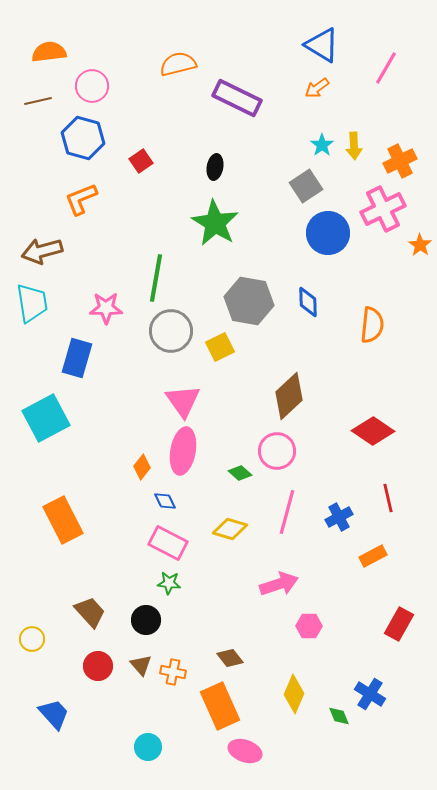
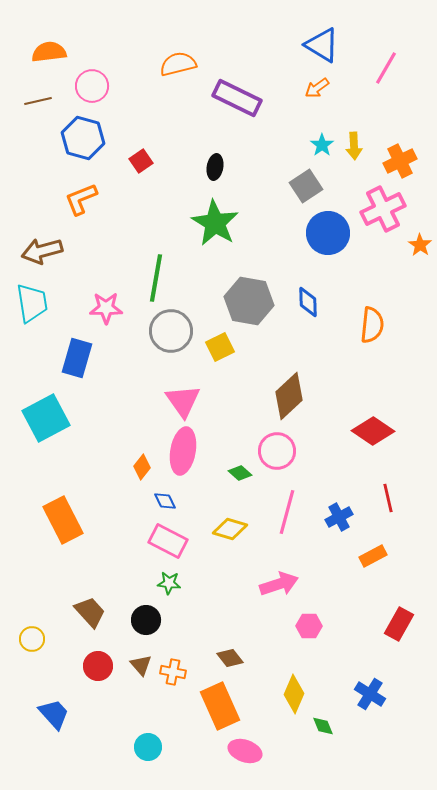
pink rectangle at (168, 543): moved 2 px up
green diamond at (339, 716): moved 16 px left, 10 px down
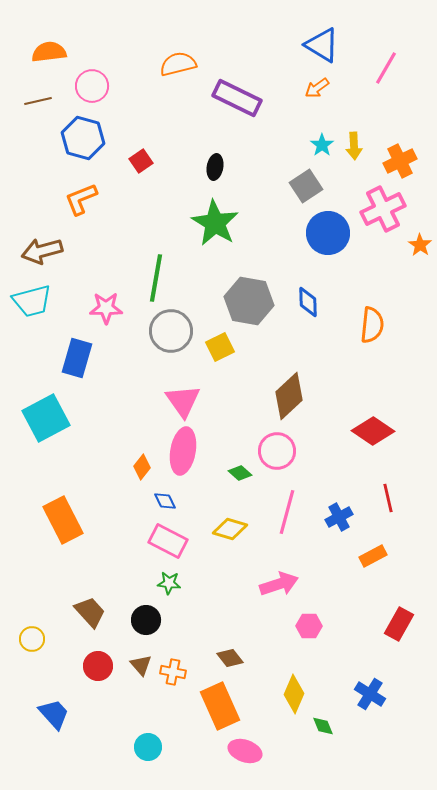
cyan trapezoid at (32, 303): moved 2 px up; rotated 84 degrees clockwise
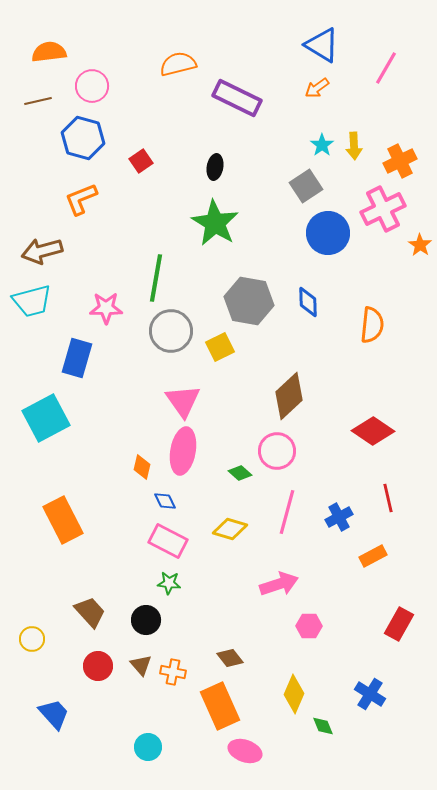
orange diamond at (142, 467): rotated 25 degrees counterclockwise
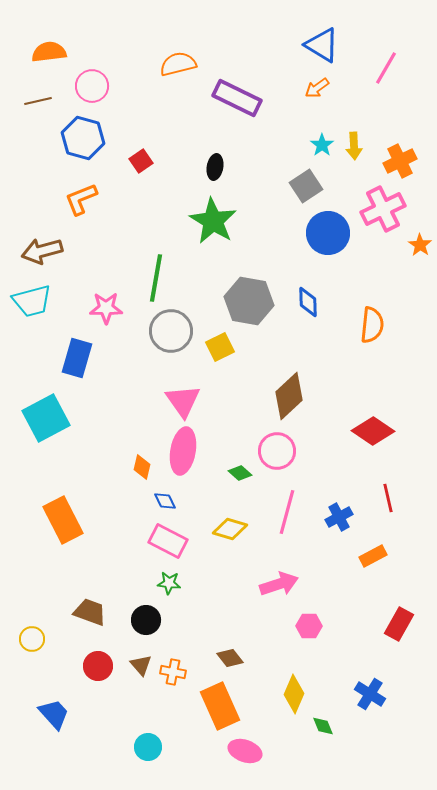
green star at (215, 223): moved 2 px left, 2 px up
brown trapezoid at (90, 612): rotated 28 degrees counterclockwise
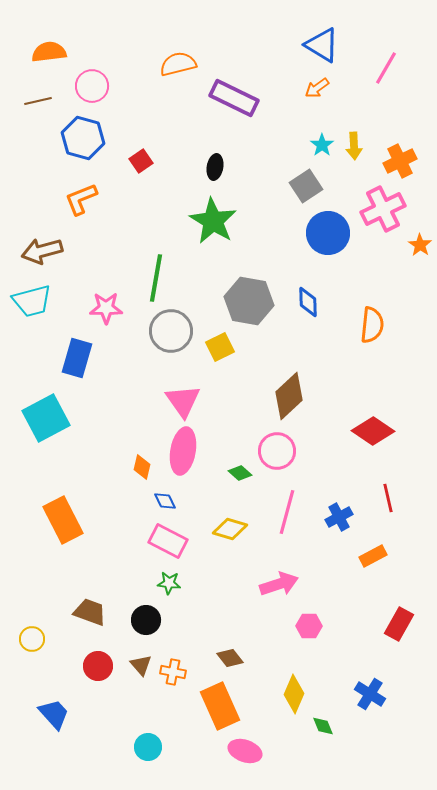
purple rectangle at (237, 98): moved 3 px left
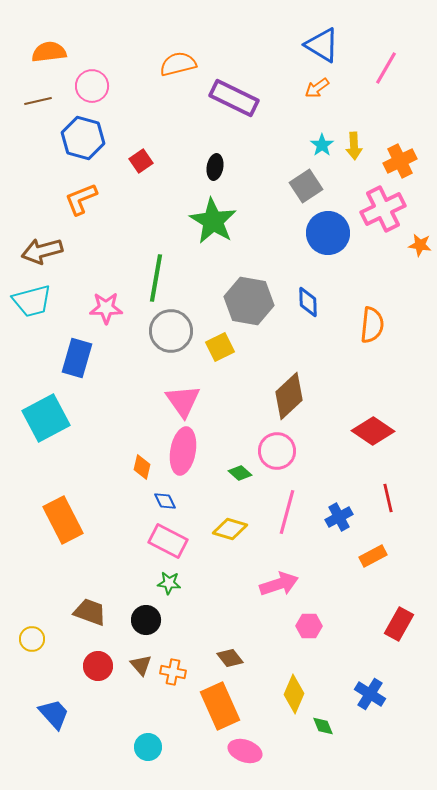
orange star at (420, 245): rotated 25 degrees counterclockwise
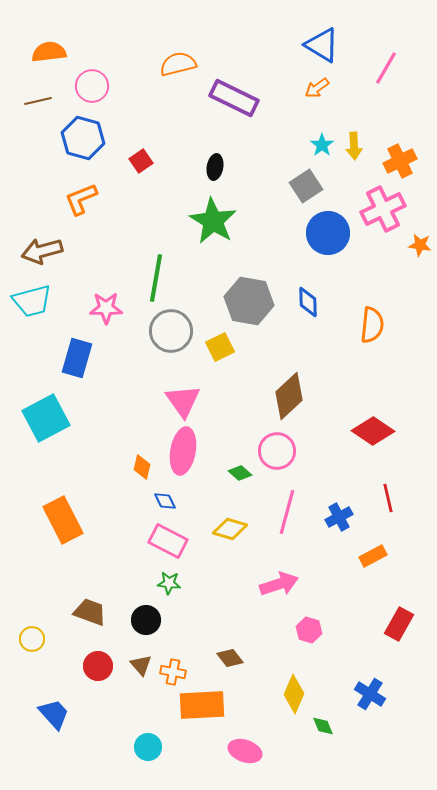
pink hexagon at (309, 626): moved 4 px down; rotated 15 degrees clockwise
orange rectangle at (220, 706): moved 18 px left, 1 px up; rotated 69 degrees counterclockwise
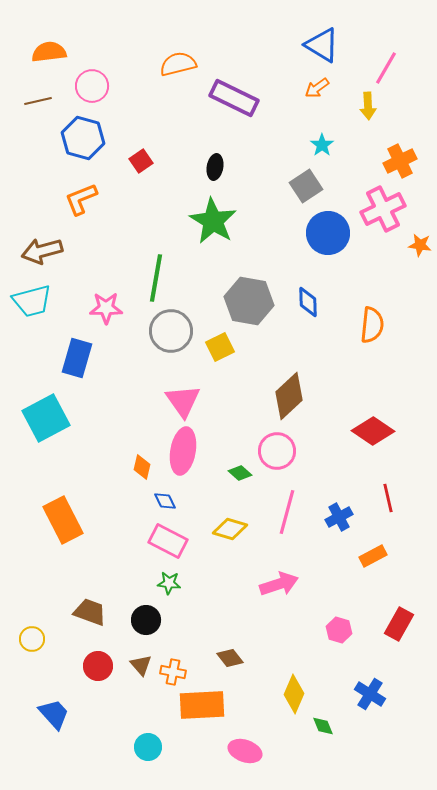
yellow arrow at (354, 146): moved 14 px right, 40 px up
pink hexagon at (309, 630): moved 30 px right
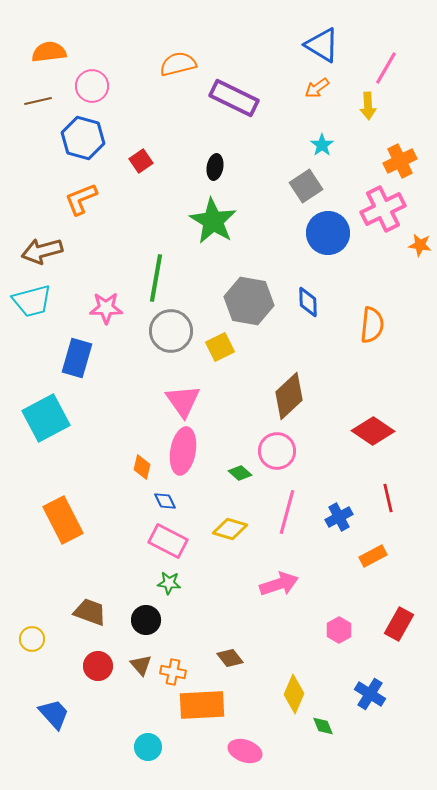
pink hexagon at (339, 630): rotated 15 degrees clockwise
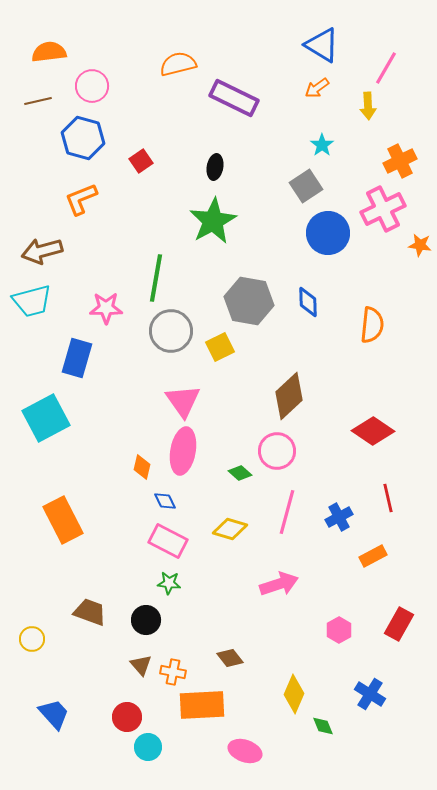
green star at (213, 221): rotated 12 degrees clockwise
red circle at (98, 666): moved 29 px right, 51 px down
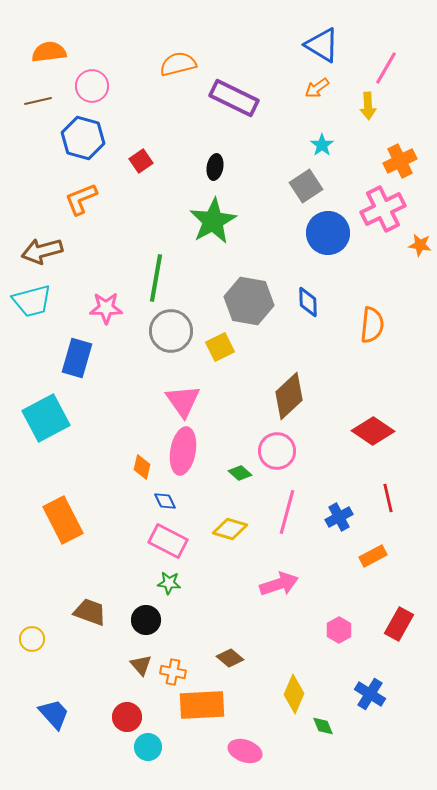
brown diamond at (230, 658): rotated 12 degrees counterclockwise
